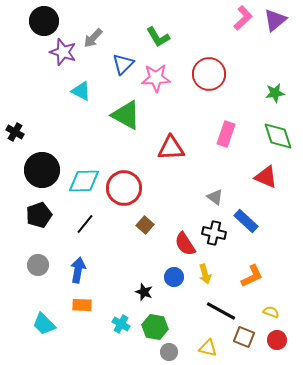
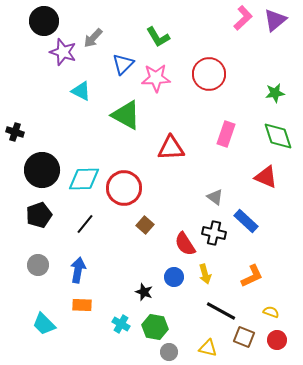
black cross at (15, 132): rotated 12 degrees counterclockwise
cyan diamond at (84, 181): moved 2 px up
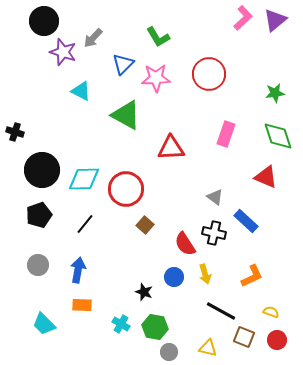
red circle at (124, 188): moved 2 px right, 1 px down
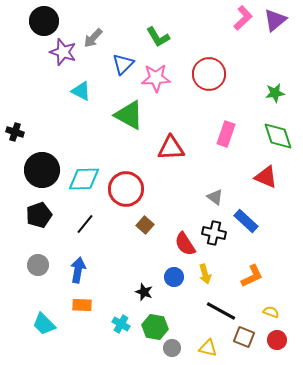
green triangle at (126, 115): moved 3 px right
gray circle at (169, 352): moved 3 px right, 4 px up
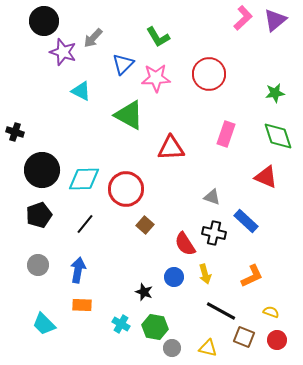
gray triangle at (215, 197): moved 3 px left; rotated 18 degrees counterclockwise
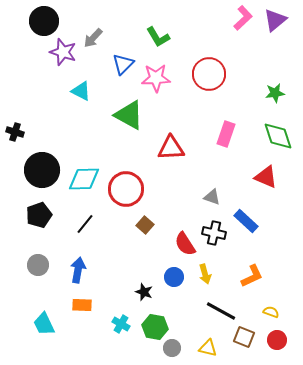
cyan trapezoid at (44, 324): rotated 20 degrees clockwise
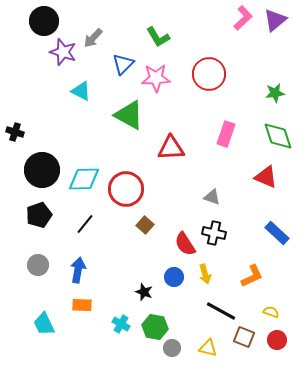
blue rectangle at (246, 221): moved 31 px right, 12 px down
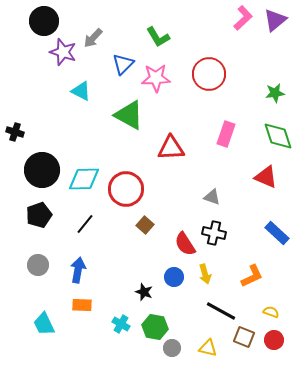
red circle at (277, 340): moved 3 px left
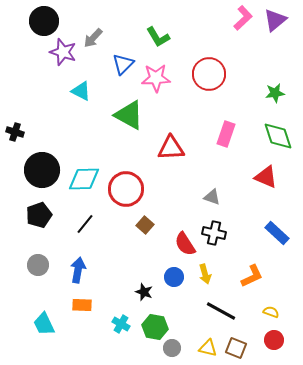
brown square at (244, 337): moved 8 px left, 11 px down
